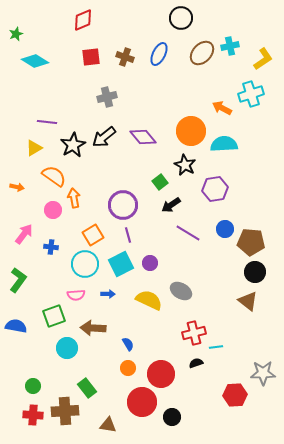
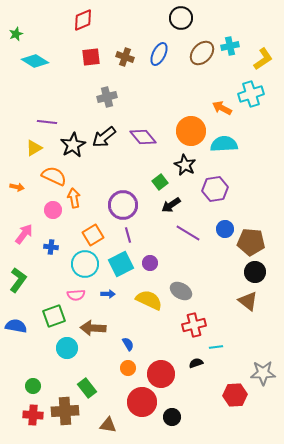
orange semicircle at (54, 176): rotated 10 degrees counterclockwise
red cross at (194, 333): moved 8 px up
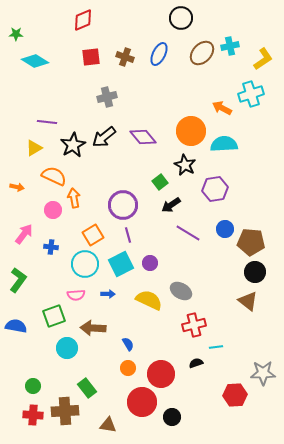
green star at (16, 34): rotated 24 degrees clockwise
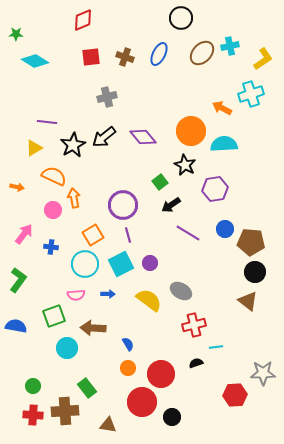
yellow semicircle at (149, 300): rotated 12 degrees clockwise
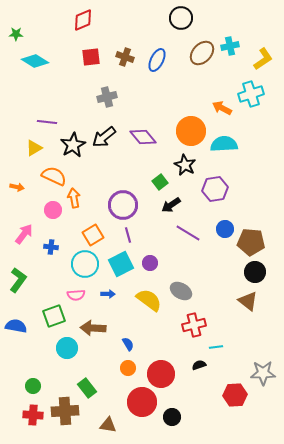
blue ellipse at (159, 54): moved 2 px left, 6 px down
black semicircle at (196, 363): moved 3 px right, 2 px down
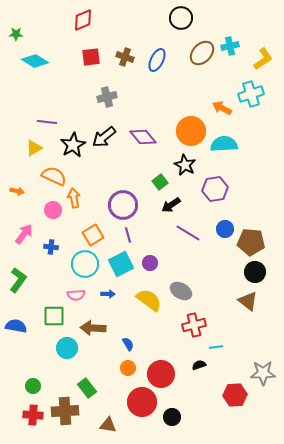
orange arrow at (17, 187): moved 4 px down
green square at (54, 316): rotated 20 degrees clockwise
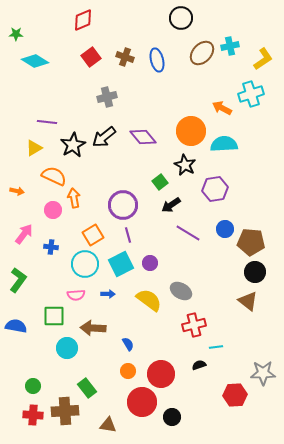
red square at (91, 57): rotated 30 degrees counterclockwise
blue ellipse at (157, 60): rotated 40 degrees counterclockwise
orange circle at (128, 368): moved 3 px down
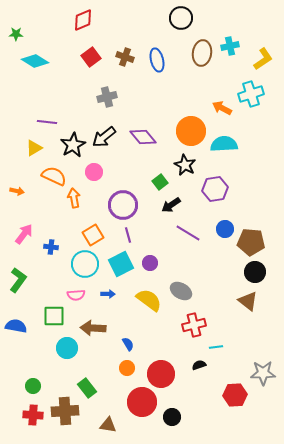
brown ellipse at (202, 53): rotated 35 degrees counterclockwise
pink circle at (53, 210): moved 41 px right, 38 px up
orange circle at (128, 371): moved 1 px left, 3 px up
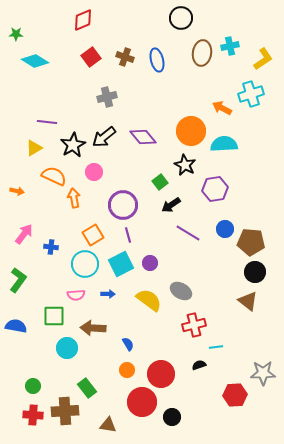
orange circle at (127, 368): moved 2 px down
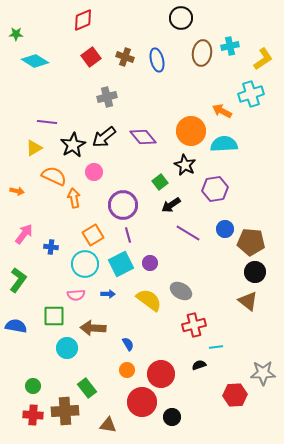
orange arrow at (222, 108): moved 3 px down
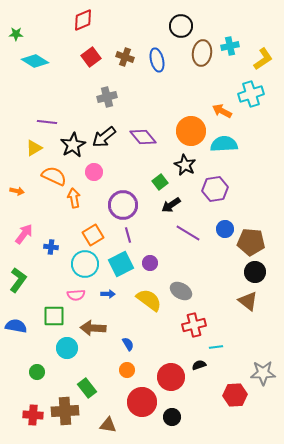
black circle at (181, 18): moved 8 px down
red circle at (161, 374): moved 10 px right, 3 px down
green circle at (33, 386): moved 4 px right, 14 px up
